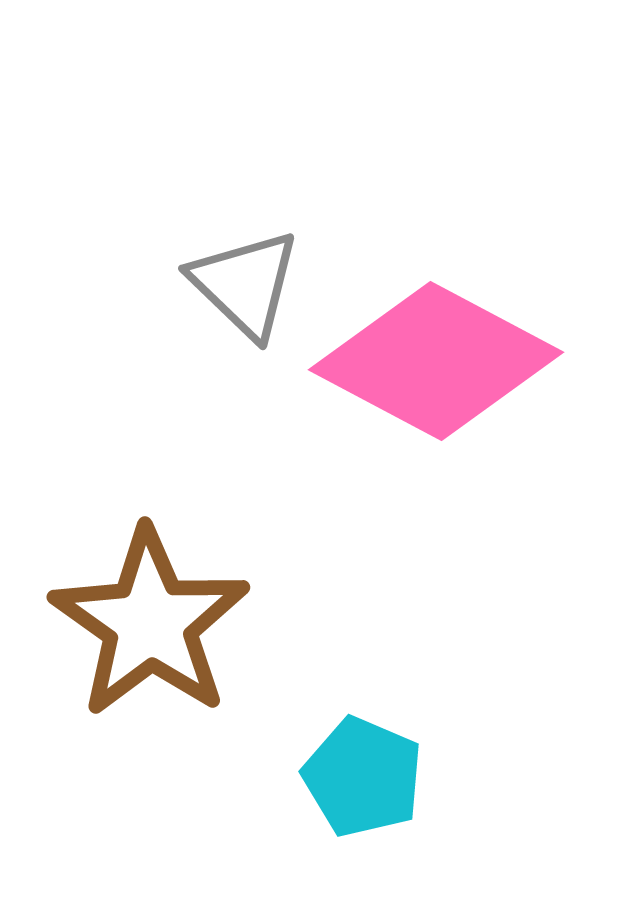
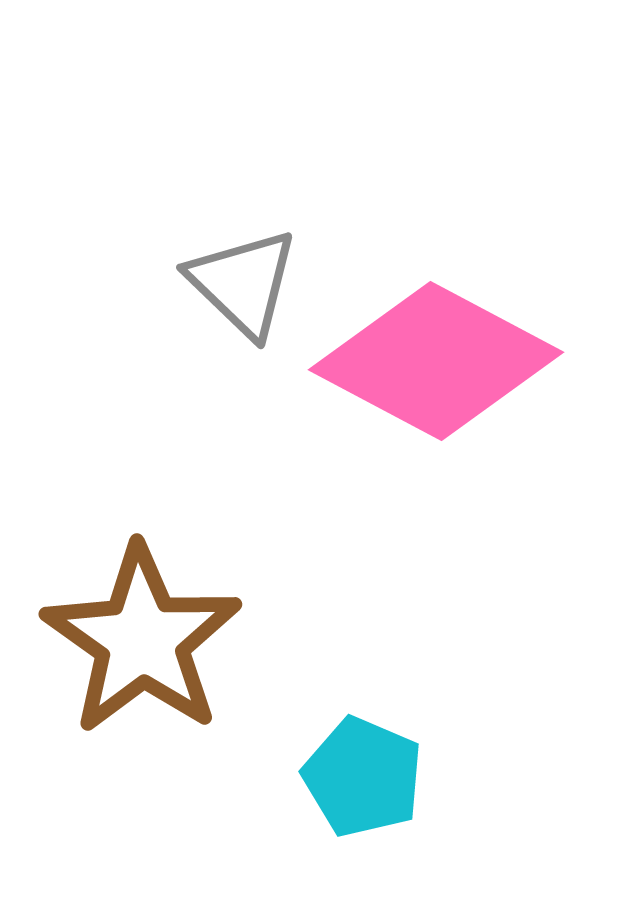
gray triangle: moved 2 px left, 1 px up
brown star: moved 8 px left, 17 px down
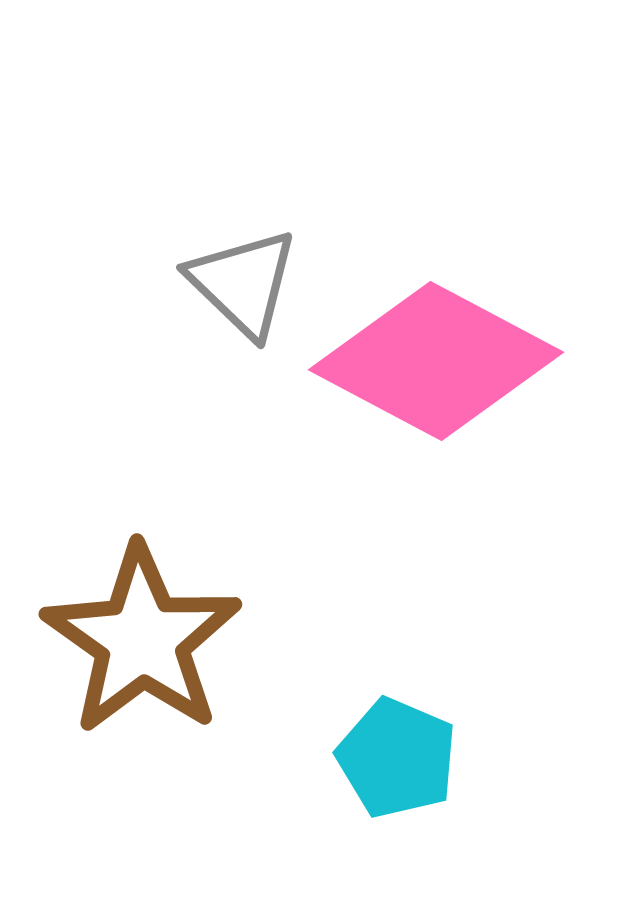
cyan pentagon: moved 34 px right, 19 px up
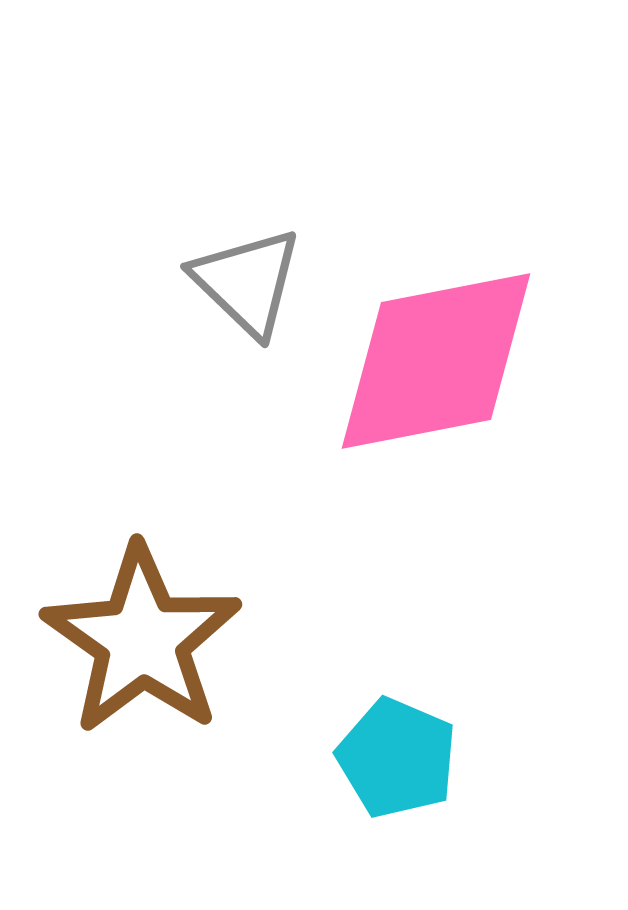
gray triangle: moved 4 px right, 1 px up
pink diamond: rotated 39 degrees counterclockwise
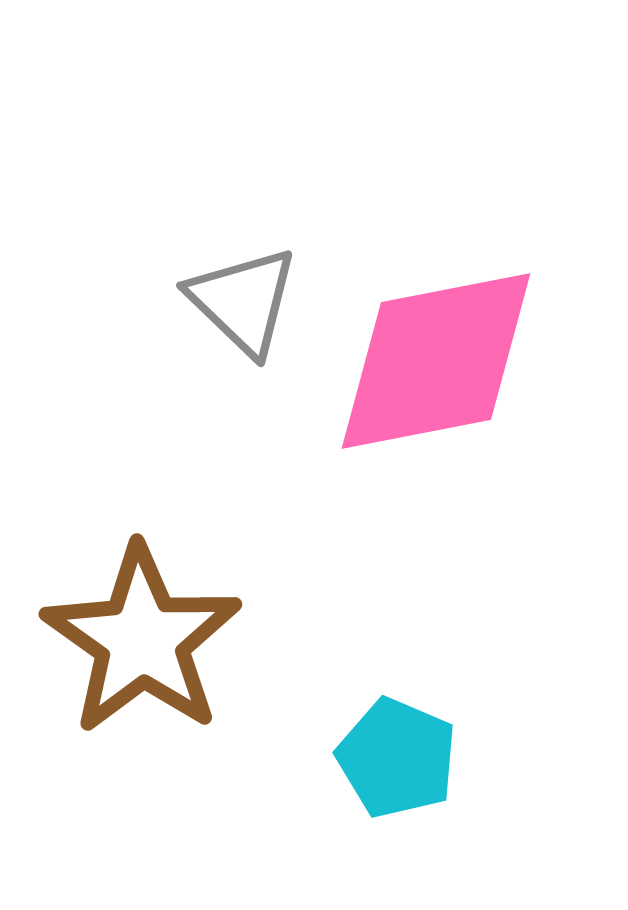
gray triangle: moved 4 px left, 19 px down
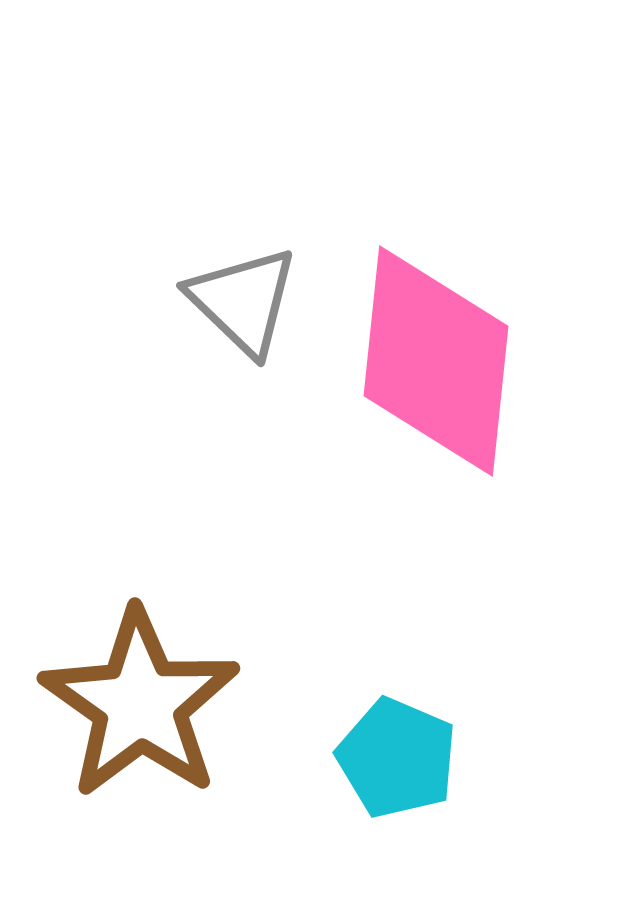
pink diamond: rotated 73 degrees counterclockwise
brown star: moved 2 px left, 64 px down
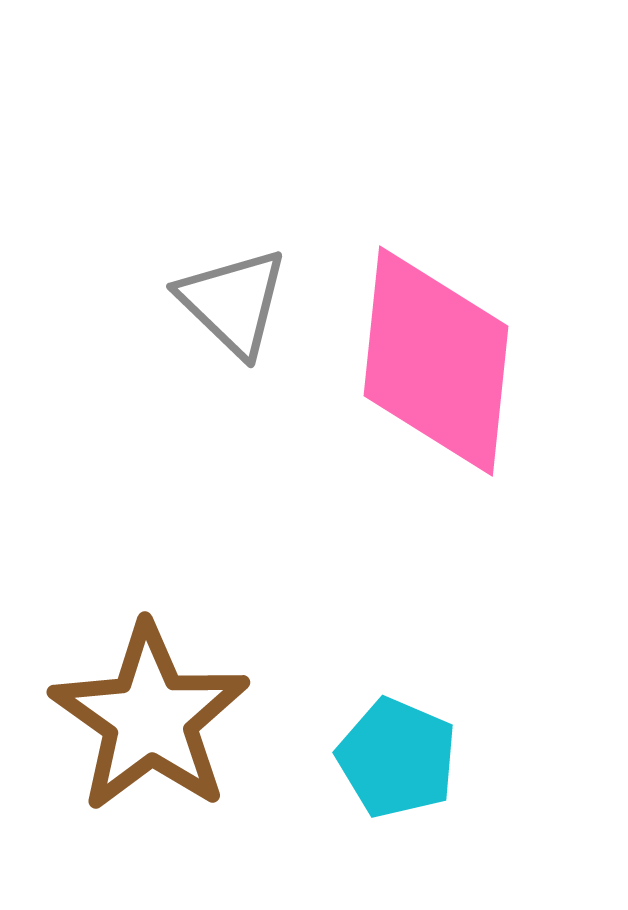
gray triangle: moved 10 px left, 1 px down
brown star: moved 10 px right, 14 px down
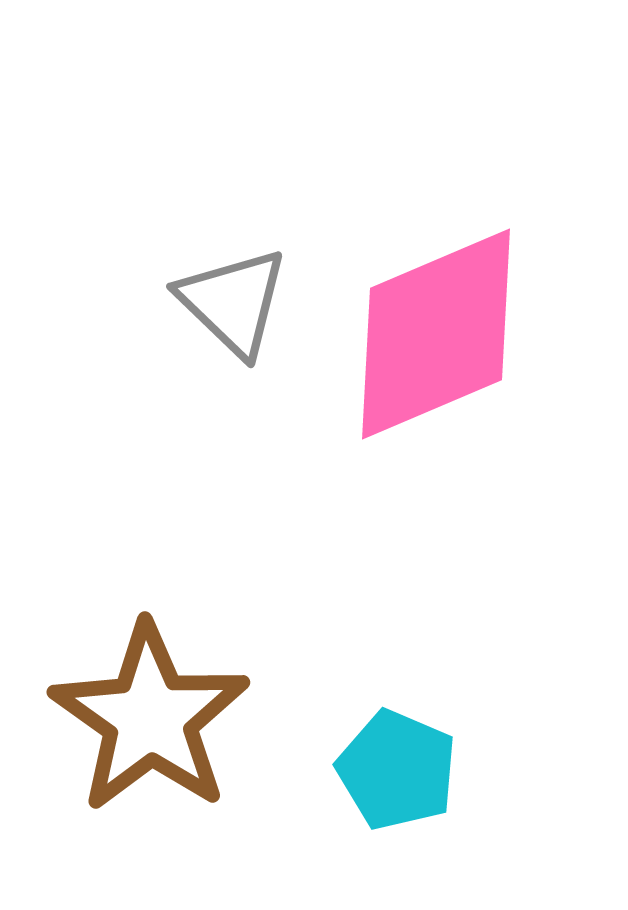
pink diamond: moved 27 px up; rotated 61 degrees clockwise
cyan pentagon: moved 12 px down
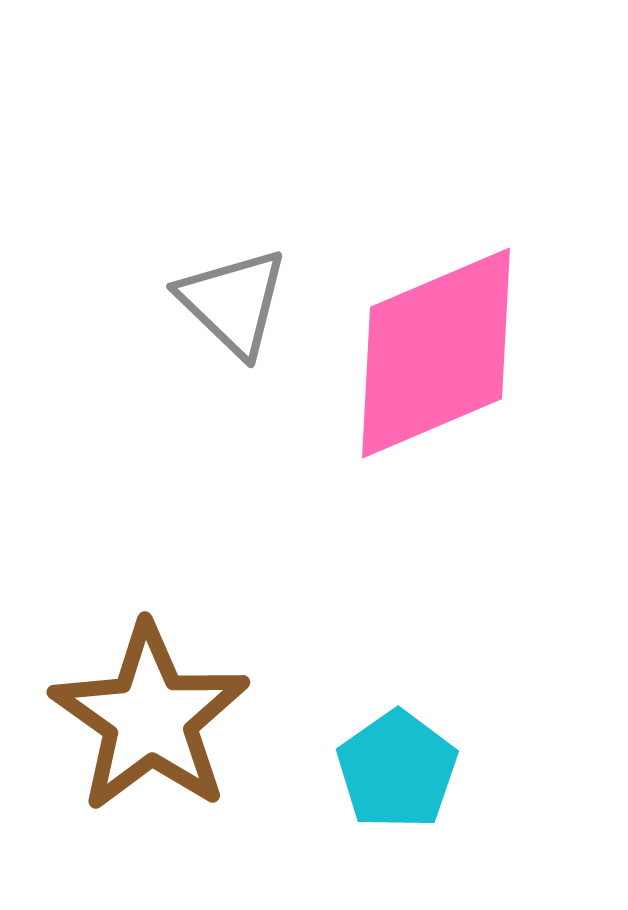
pink diamond: moved 19 px down
cyan pentagon: rotated 14 degrees clockwise
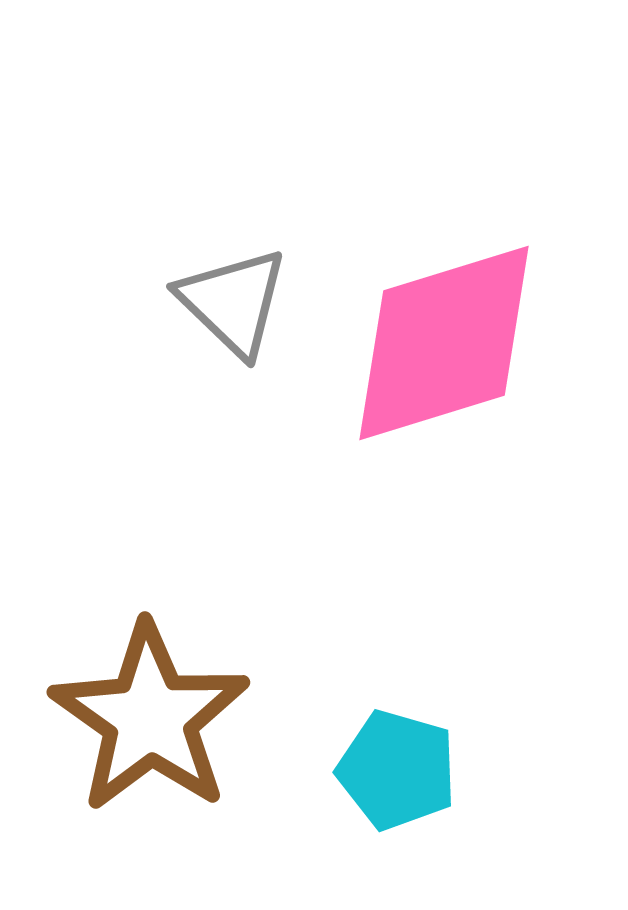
pink diamond: moved 8 px right, 10 px up; rotated 6 degrees clockwise
cyan pentagon: rotated 21 degrees counterclockwise
